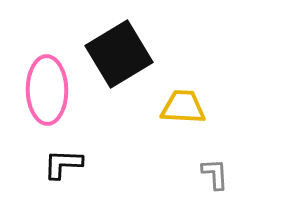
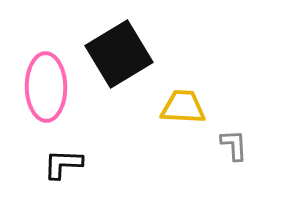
pink ellipse: moved 1 px left, 3 px up
gray L-shape: moved 19 px right, 29 px up
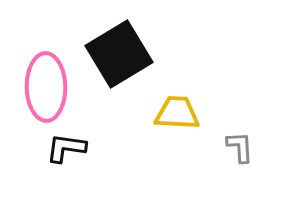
yellow trapezoid: moved 6 px left, 6 px down
gray L-shape: moved 6 px right, 2 px down
black L-shape: moved 3 px right, 16 px up; rotated 6 degrees clockwise
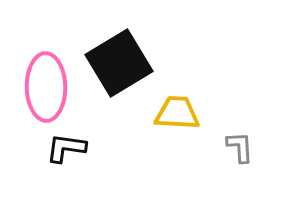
black square: moved 9 px down
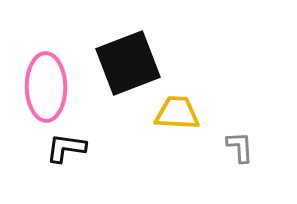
black square: moved 9 px right; rotated 10 degrees clockwise
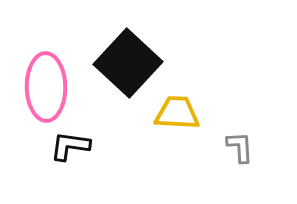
black square: rotated 26 degrees counterclockwise
black L-shape: moved 4 px right, 2 px up
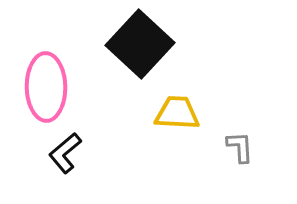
black square: moved 12 px right, 19 px up
black L-shape: moved 5 px left, 7 px down; rotated 48 degrees counterclockwise
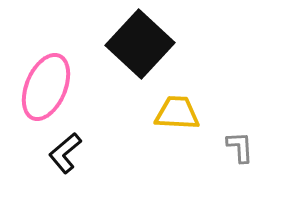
pink ellipse: rotated 24 degrees clockwise
